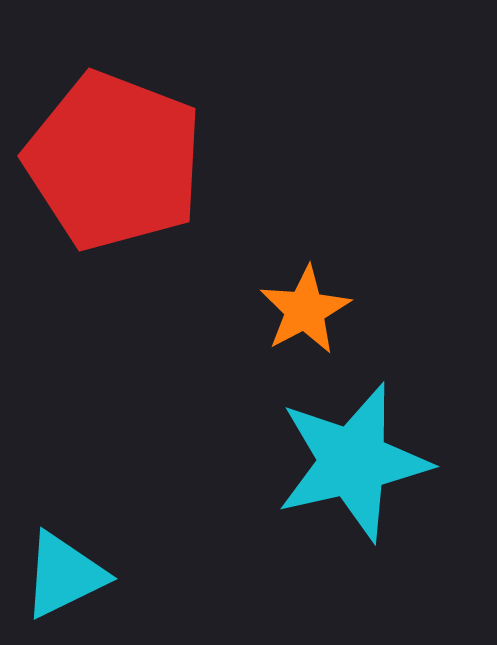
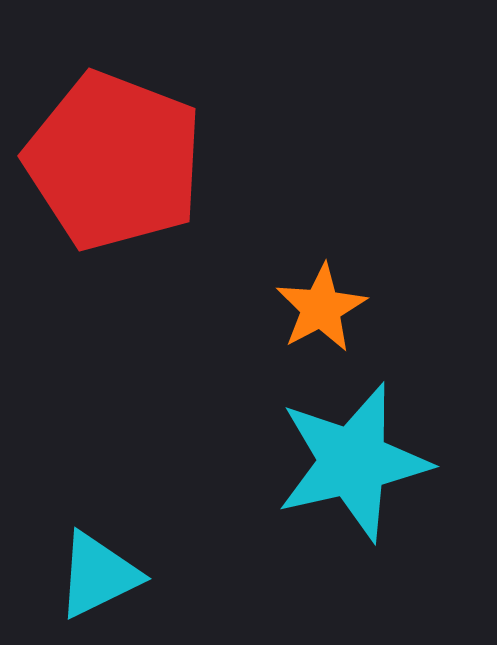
orange star: moved 16 px right, 2 px up
cyan triangle: moved 34 px right
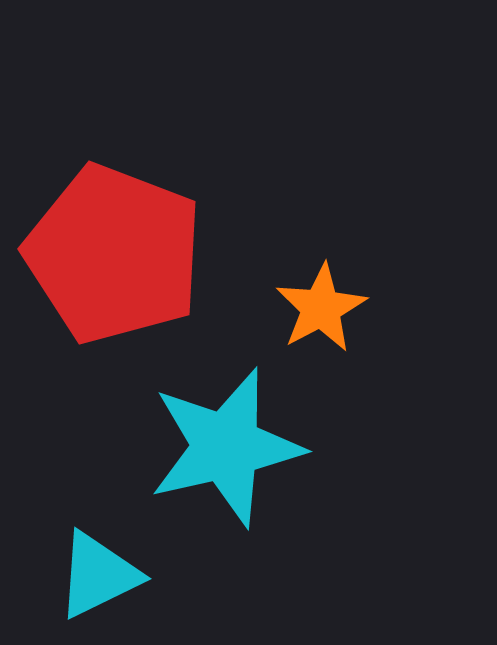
red pentagon: moved 93 px down
cyan star: moved 127 px left, 15 px up
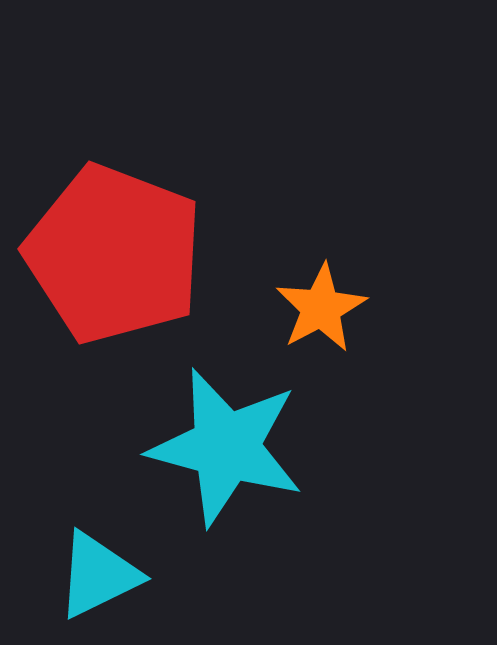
cyan star: rotated 28 degrees clockwise
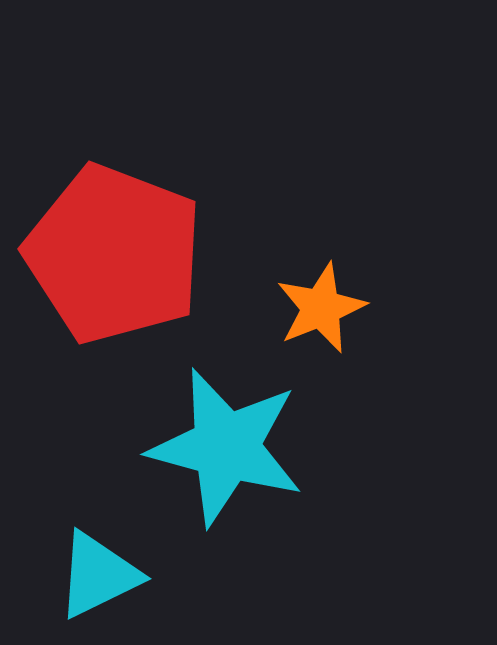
orange star: rotated 6 degrees clockwise
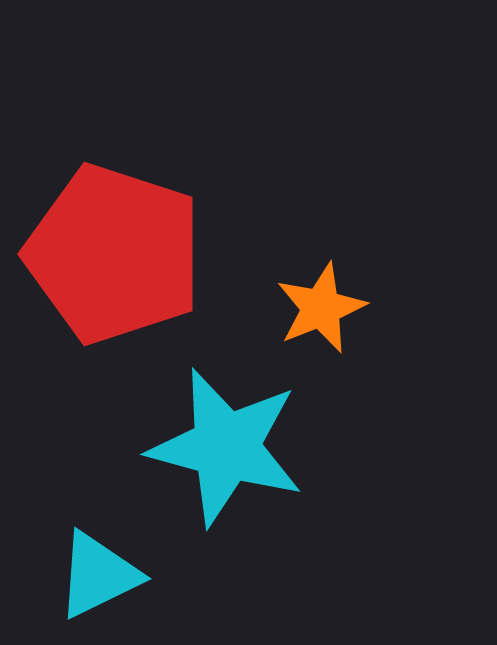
red pentagon: rotated 3 degrees counterclockwise
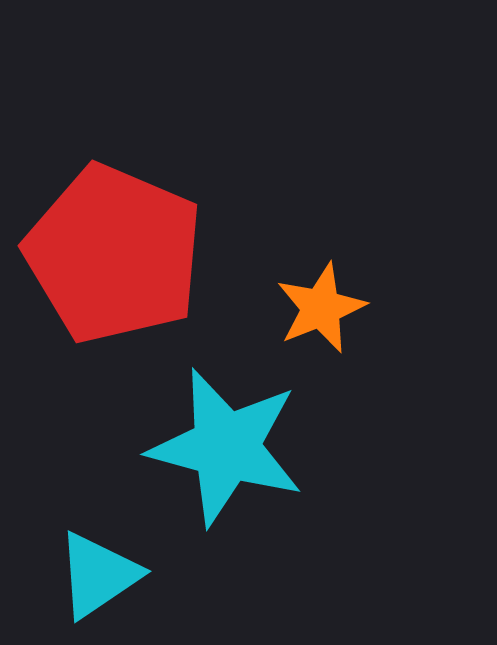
red pentagon: rotated 5 degrees clockwise
cyan triangle: rotated 8 degrees counterclockwise
